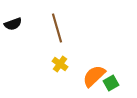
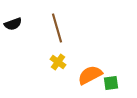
yellow cross: moved 2 px left, 2 px up
orange semicircle: moved 4 px left, 1 px up; rotated 15 degrees clockwise
green square: rotated 21 degrees clockwise
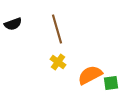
brown line: moved 1 px down
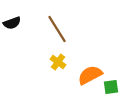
black semicircle: moved 1 px left, 1 px up
brown line: rotated 16 degrees counterclockwise
green square: moved 4 px down
